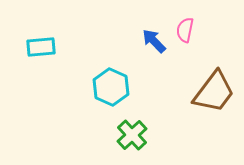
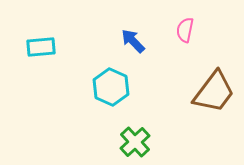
blue arrow: moved 21 px left
green cross: moved 3 px right, 7 px down
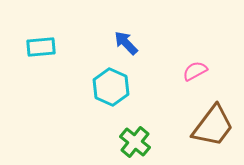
pink semicircle: moved 10 px right, 41 px down; rotated 50 degrees clockwise
blue arrow: moved 7 px left, 2 px down
brown trapezoid: moved 1 px left, 34 px down
green cross: rotated 8 degrees counterclockwise
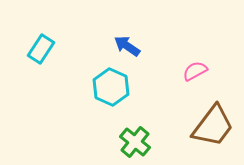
blue arrow: moved 1 px right, 3 px down; rotated 12 degrees counterclockwise
cyan rectangle: moved 2 px down; rotated 52 degrees counterclockwise
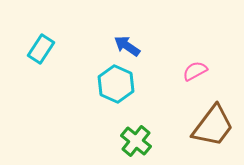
cyan hexagon: moved 5 px right, 3 px up
green cross: moved 1 px right, 1 px up
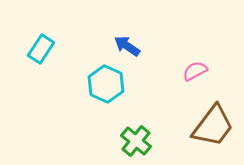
cyan hexagon: moved 10 px left
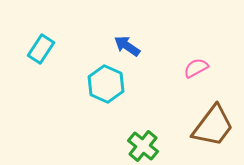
pink semicircle: moved 1 px right, 3 px up
green cross: moved 7 px right, 5 px down
